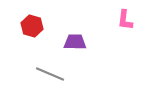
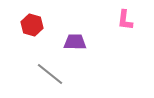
red hexagon: moved 1 px up
gray line: rotated 16 degrees clockwise
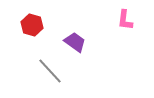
purple trapezoid: rotated 35 degrees clockwise
gray line: moved 3 px up; rotated 8 degrees clockwise
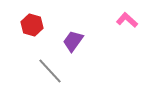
pink L-shape: moved 2 px right; rotated 125 degrees clockwise
purple trapezoid: moved 2 px left, 1 px up; rotated 90 degrees counterclockwise
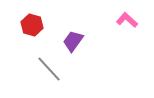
gray line: moved 1 px left, 2 px up
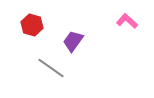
pink L-shape: moved 1 px down
gray line: moved 2 px right, 1 px up; rotated 12 degrees counterclockwise
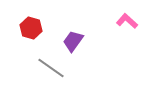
red hexagon: moved 1 px left, 3 px down
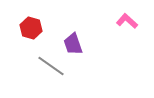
purple trapezoid: moved 3 px down; rotated 55 degrees counterclockwise
gray line: moved 2 px up
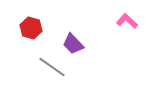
purple trapezoid: rotated 25 degrees counterclockwise
gray line: moved 1 px right, 1 px down
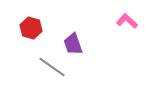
purple trapezoid: rotated 25 degrees clockwise
